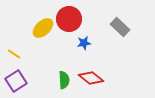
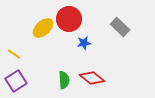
red diamond: moved 1 px right
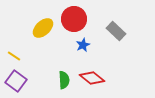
red circle: moved 5 px right
gray rectangle: moved 4 px left, 4 px down
blue star: moved 1 px left, 2 px down; rotated 16 degrees counterclockwise
yellow line: moved 2 px down
purple square: rotated 20 degrees counterclockwise
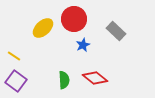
red diamond: moved 3 px right
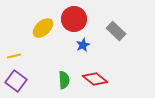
yellow line: rotated 48 degrees counterclockwise
red diamond: moved 1 px down
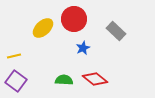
blue star: moved 3 px down
green semicircle: rotated 84 degrees counterclockwise
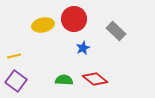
yellow ellipse: moved 3 px up; rotated 30 degrees clockwise
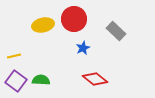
green semicircle: moved 23 px left
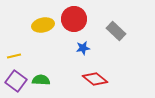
blue star: rotated 16 degrees clockwise
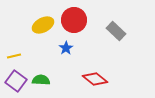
red circle: moved 1 px down
yellow ellipse: rotated 15 degrees counterclockwise
blue star: moved 17 px left; rotated 24 degrees counterclockwise
